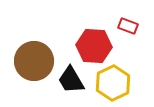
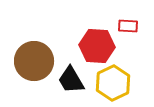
red rectangle: rotated 18 degrees counterclockwise
red hexagon: moved 3 px right
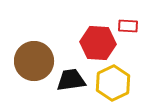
red hexagon: moved 1 px right, 3 px up
black trapezoid: rotated 112 degrees clockwise
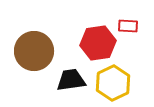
red hexagon: rotated 12 degrees counterclockwise
brown circle: moved 10 px up
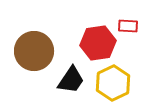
black trapezoid: rotated 132 degrees clockwise
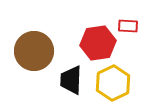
black trapezoid: rotated 148 degrees clockwise
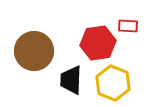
yellow hexagon: rotated 12 degrees counterclockwise
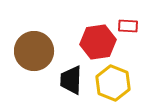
red hexagon: moved 1 px up
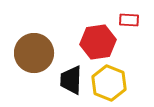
red rectangle: moved 1 px right, 6 px up
brown circle: moved 2 px down
yellow hexagon: moved 4 px left
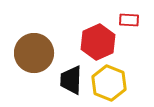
red hexagon: rotated 16 degrees counterclockwise
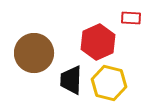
red rectangle: moved 2 px right, 2 px up
yellow hexagon: rotated 8 degrees counterclockwise
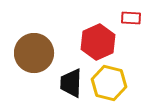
black trapezoid: moved 3 px down
